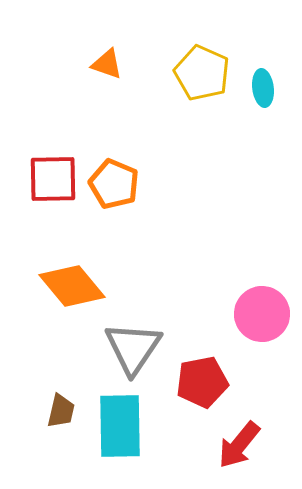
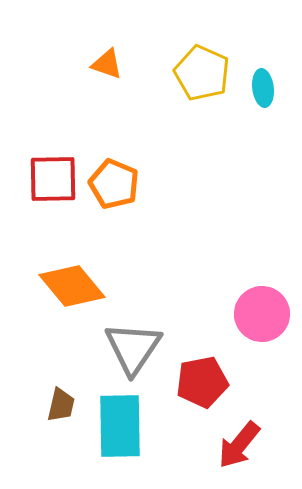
brown trapezoid: moved 6 px up
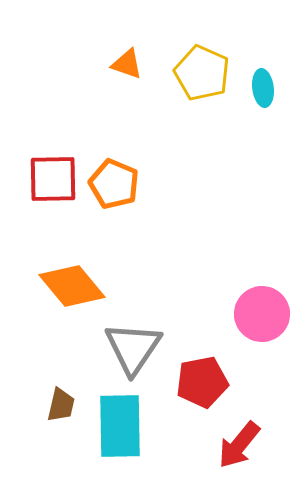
orange triangle: moved 20 px right
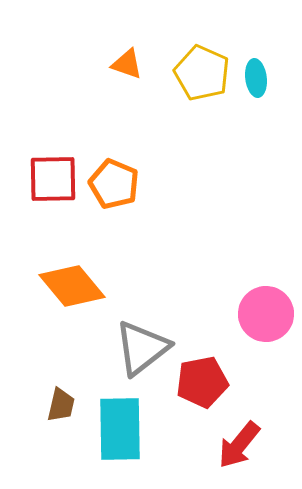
cyan ellipse: moved 7 px left, 10 px up
pink circle: moved 4 px right
gray triangle: moved 9 px right; rotated 18 degrees clockwise
cyan rectangle: moved 3 px down
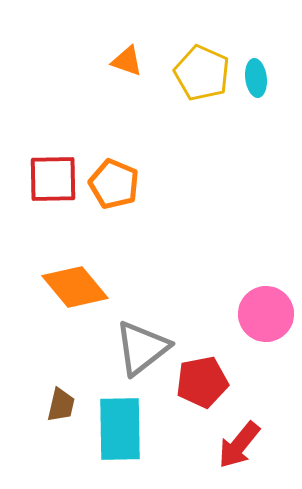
orange triangle: moved 3 px up
orange diamond: moved 3 px right, 1 px down
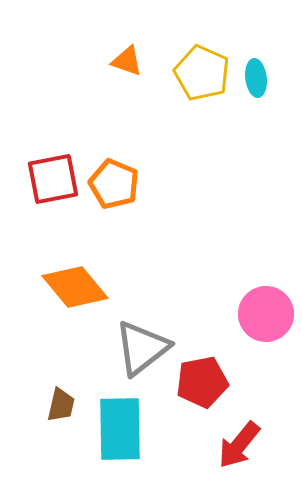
red square: rotated 10 degrees counterclockwise
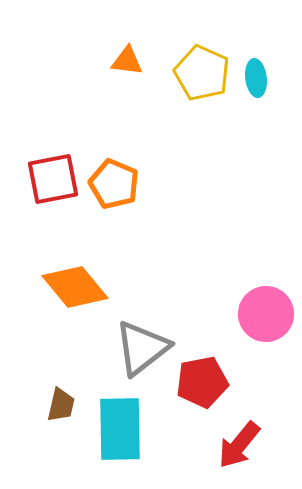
orange triangle: rotated 12 degrees counterclockwise
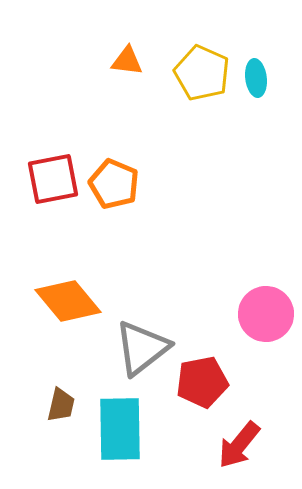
orange diamond: moved 7 px left, 14 px down
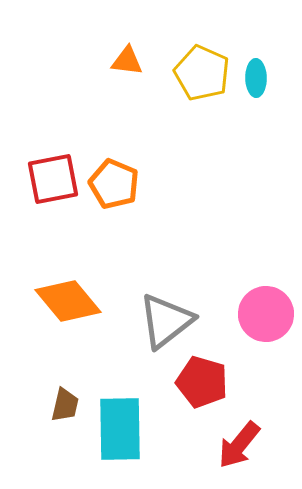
cyan ellipse: rotated 6 degrees clockwise
gray triangle: moved 24 px right, 27 px up
red pentagon: rotated 27 degrees clockwise
brown trapezoid: moved 4 px right
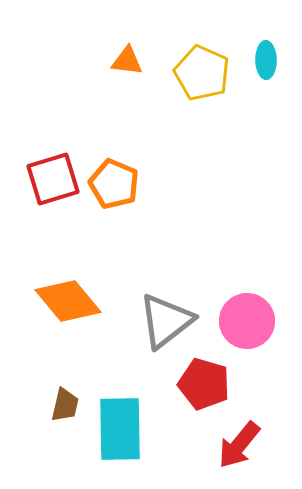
cyan ellipse: moved 10 px right, 18 px up
red square: rotated 6 degrees counterclockwise
pink circle: moved 19 px left, 7 px down
red pentagon: moved 2 px right, 2 px down
